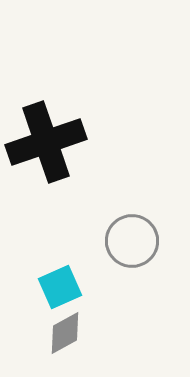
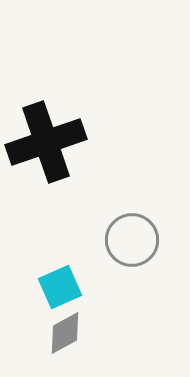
gray circle: moved 1 px up
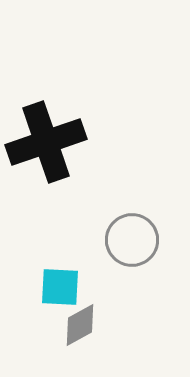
cyan square: rotated 27 degrees clockwise
gray diamond: moved 15 px right, 8 px up
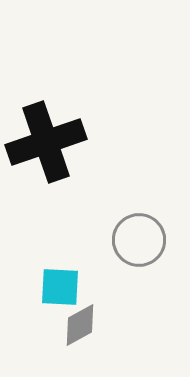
gray circle: moved 7 px right
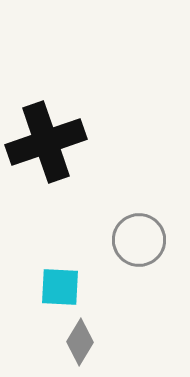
gray diamond: moved 17 px down; rotated 30 degrees counterclockwise
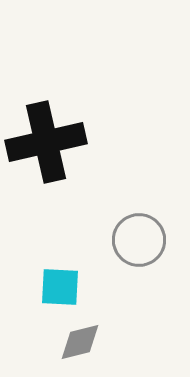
black cross: rotated 6 degrees clockwise
gray diamond: rotated 45 degrees clockwise
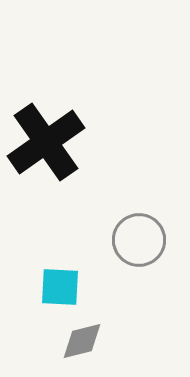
black cross: rotated 22 degrees counterclockwise
gray diamond: moved 2 px right, 1 px up
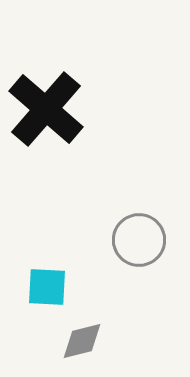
black cross: moved 33 px up; rotated 14 degrees counterclockwise
cyan square: moved 13 px left
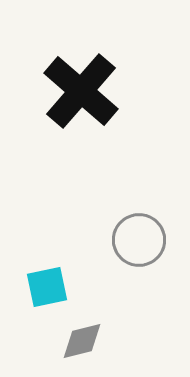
black cross: moved 35 px right, 18 px up
cyan square: rotated 15 degrees counterclockwise
